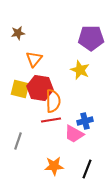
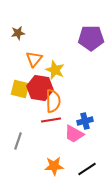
yellow star: moved 25 px left
black line: rotated 36 degrees clockwise
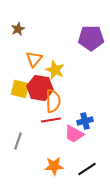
brown star: moved 4 px up; rotated 16 degrees counterclockwise
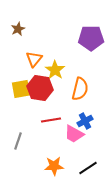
yellow star: rotated 12 degrees clockwise
yellow square: moved 1 px right; rotated 24 degrees counterclockwise
orange semicircle: moved 27 px right, 12 px up; rotated 15 degrees clockwise
blue cross: rotated 14 degrees counterclockwise
black line: moved 1 px right, 1 px up
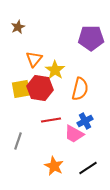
brown star: moved 2 px up
orange star: rotated 30 degrees clockwise
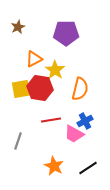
purple pentagon: moved 25 px left, 5 px up
orange triangle: rotated 24 degrees clockwise
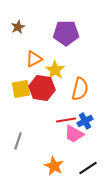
red hexagon: moved 2 px right
red line: moved 15 px right
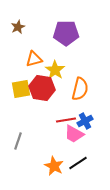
orange triangle: rotated 12 degrees clockwise
black line: moved 10 px left, 5 px up
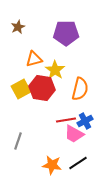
yellow square: rotated 18 degrees counterclockwise
orange star: moved 2 px left, 1 px up; rotated 18 degrees counterclockwise
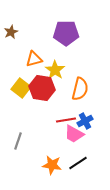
brown star: moved 7 px left, 5 px down
yellow square: moved 1 px up; rotated 24 degrees counterclockwise
